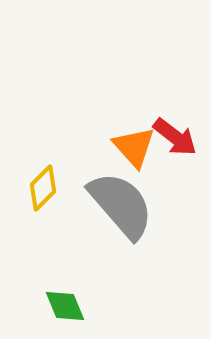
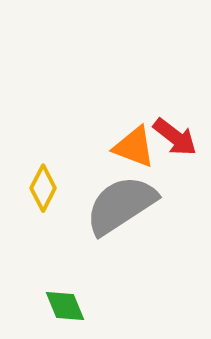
orange triangle: rotated 27 degrees counterclockwise
yellow diamond: rotated 18 degrees counterclockwise
gray semicircle: rotated 82 degrees counterclockwise
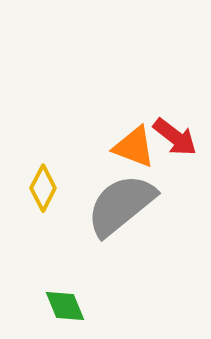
gray semicircle: rotated 6 degrees counterclockwise
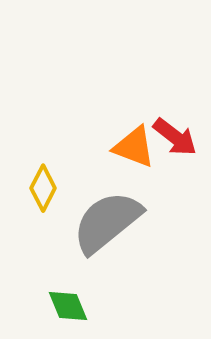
gray semicircle: moved 14 px left, 17 px down
green diamond: moved 3 px right
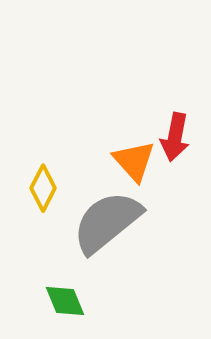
red arrow: rotated 63 degrees clockwise
orange triangle: moved 14 px down; rotated 27 degrees clockwise
green diamond: moved 3 px left, 5 px up
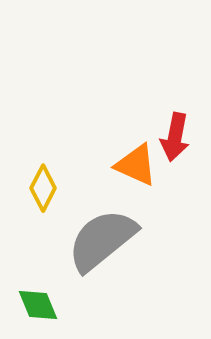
orange triangle: moved 2 px right, 4 px down; rotated 24 degrees counterclockwise
gray semicircle: moved 5 px left, 18 px down
green diamond: moved 27 px left, 4 px down
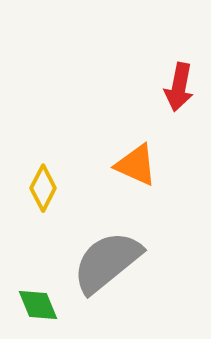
red arrow: moved 4 px right, 50 px up
gray semicircle: moved 5 px right, 22 px down
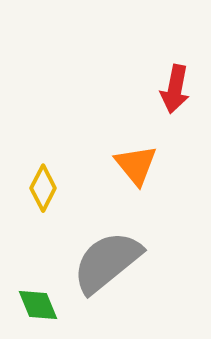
red arrow: moved 4 px left, 2 px down
orange triangle: rotated 27 degrees clockwise
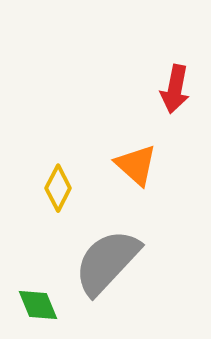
orange triangle: rotated 9 degrees counterclockwise
yellow diamond: moved 15 px right
gray semicircle: rotated 8 degrees counterclockwise
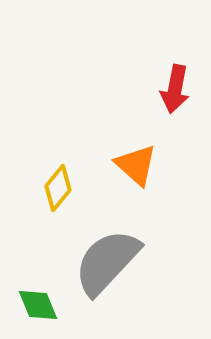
yellow diamond: rotated 12 degrees clockwise
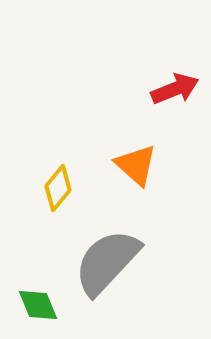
red arrow: rotated 123 degrees counterclockwise
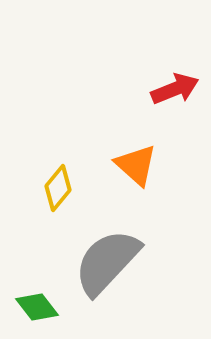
green diamond: moved 1 px left, 2 px down; rotated 15 degrees counterclockwise
